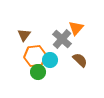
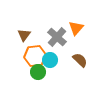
gray cross: moved 5 px left, 2 px up
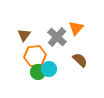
cyan circle: moved 1 px left, 9 px down
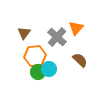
brown triangle: moved 2 px up
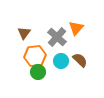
cyan circle: moved 12 px right, 8 px up
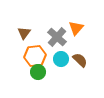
cyan circle: moved 2 px up
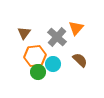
cyan circle: moved 8 px left, 5 px down
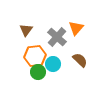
brown triangle: moved 2 px right, 3 px up
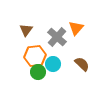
brown semicircle: moved 2 px right, 4 px down
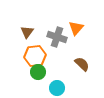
brown triangle: moved 1 px right, 2 px down
gray cross: rotated 24 degrees counterclockwise
cyan circle: moved 4 px right, 24 px down
